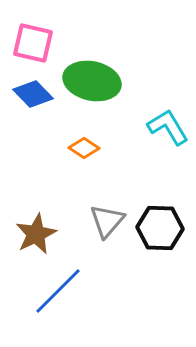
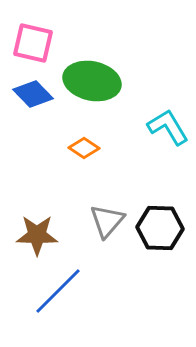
brown star: moved 1 px right, 1 px down; rotated 27 degrees clockwise
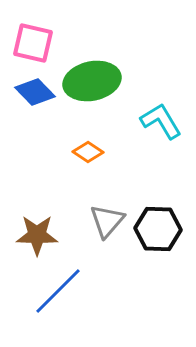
green ellipse: rotated 24 degrees counterclockwise
blue diamond: moved 2 px right, 2 px up
cyan L-shape: moved 7 px left, 6 px up
orange diamond: moved 4 px right, 4 px down
black hexagon: moved 2 px left, 1 px down
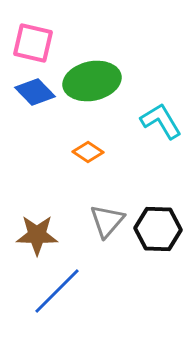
blue line: moved 1 px left
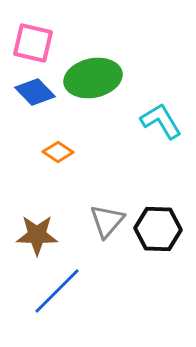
green ellipse: moved 1 px right, 3 px up
orange diamond: moved 30 px left
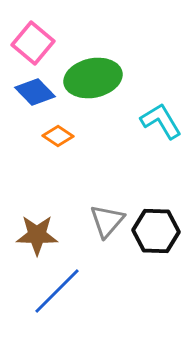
pink square: rotated 27 degrees clockwise
orange diamond: moved 16 px up
black hexagon: moved 2 px left, 2 px down
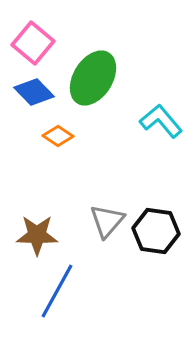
green ellipse: rotated 46 degrees counterclockwise
blue diamond: moved 1 px left
cyan L-shape: rotated 9 degrees counterclockwise
black hexagon: rotated 6 degrees clockwise
blue line: rotated 16 degrees counterclockwise
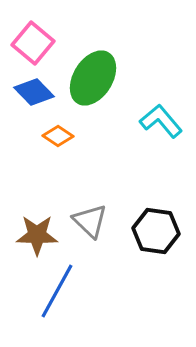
gray triangle: moved 17 px left; rotated 27 degrees counterclockwise
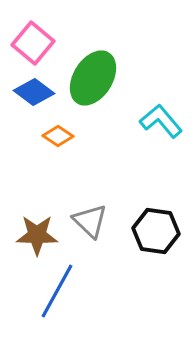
blue diamond: rotated 9 degrees counterclockwise
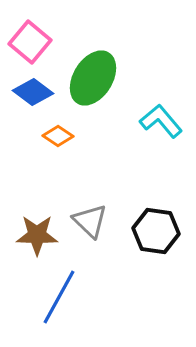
pink square: moved 3 px left, 1 px up
blue diamond: moved 1 px left
blue line: moved 2 px right, 6 px down
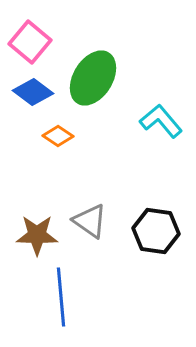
gray triangle: rotated 9 degrees counterclockwise
blue line: moved 2 px right; rotated 34 degrees counterclockwise
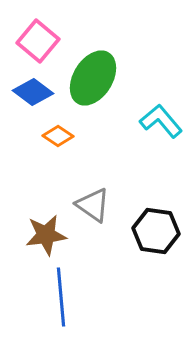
pink square: moved 8 px right, 1 px up
gray triangle: moved 3 px right, 16 px up
brown star: moved 9 px right; rotated 9 degrees counterclockwise
